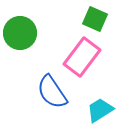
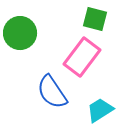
green square: rotated 10 degrees counterclockwise
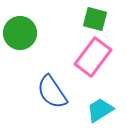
pink rectangle: moved 11 px right
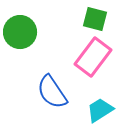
green circle: moved 1 px up
